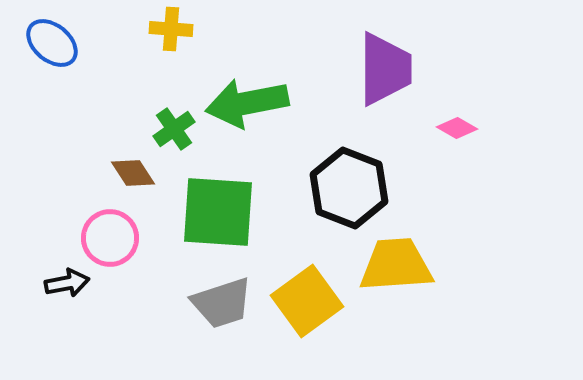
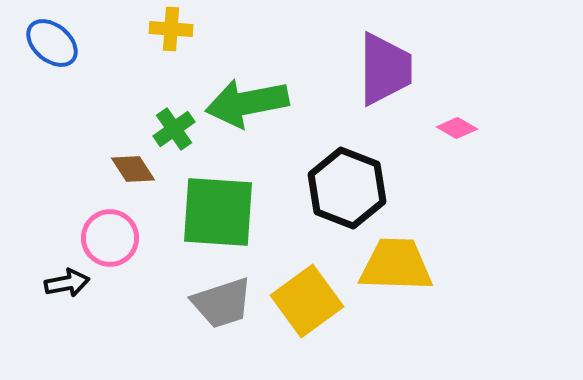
brown diamond: moved 4 px up
black hexagon: moved 2 px left
yellow trapezoid: rotated 6 degrees clockwise
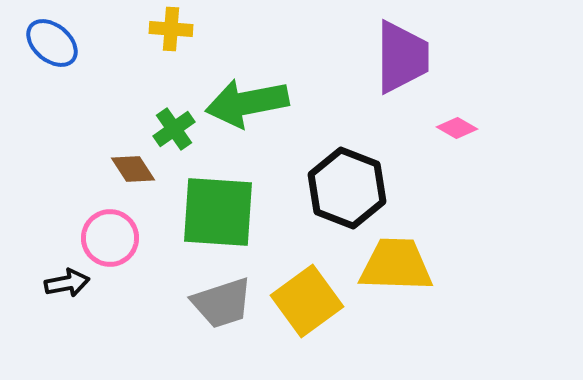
purple trapezoid: moved 17 px right, 12 px up
